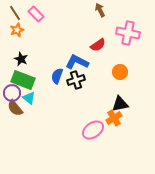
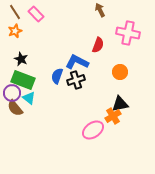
brown line: moved 1 px up
orange star: moved 2 px left, 1 px down
red semicircle: rotated 35 degrees counterclockwise
orange cross: moved 1 px left, 2 px up
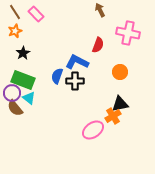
black star: moved 2 px right, 6 px up; rotated 16 degrees clockwise
black cross: moved 1 px left, 1 px down; rotated 18 degrees clockwise
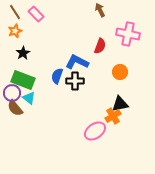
pink cross: moved 1 px down
red semicircle: moved 2 px right, 1 px down
pink ellipse: moved 2 px right, 1 px down
